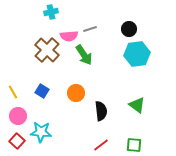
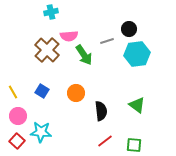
gray line: moved 17 px right, 12 px down
red line: moved 4 px right, 4 px up
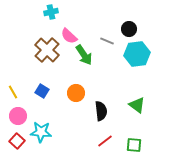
pink semicircle: rotated 48 degrees clockwise
gray line: rotated 40 degrees clockwise
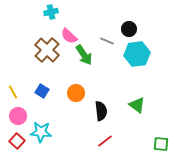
green square: moved 27 px right, 1 px up
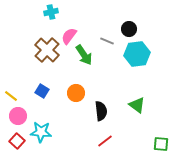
pink semicircle: rotated 84 degrees clockwise
yellow line: moved 2 px left, 4 px down; rotated 24 degrees counterclockwise
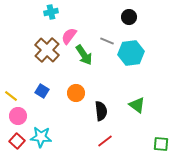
black circle: moved 12 px up
cyan hexagon: moved 6 px left, 1 px up
cyan star: moved 5 px down
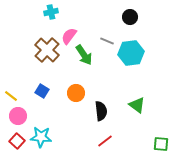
black circle: moved 1 px right
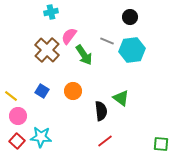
cyan hexagon: moved 1 px right, 3 px up
orange circle: moved 3 px left, 2 px up
green triangle: moved 16 px left, 7 px up
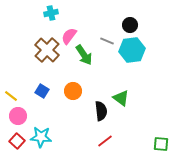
cyan cross: moved 1 px down
black circle: moved 8 px down
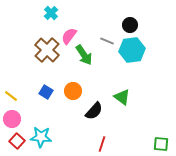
cyan cross: rotated 32 degrees counterclockwise
blue square: moved 4 px right, 1 px down
green triangle: moved 1 px right, 1 px up
black semicircle: moved 7 px left; rotated 48 degrees clockwise
pink circle: moved 6 px left, 3 px down
red line: moved 3 px left, 3 px down; rotated 35 degrees counterclockwise
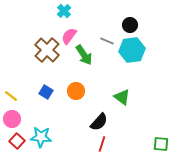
cyan cross: moved 13 px right, 2 px up
orange circle: moved 3 px right
black semicircle: moved 5 px right, 11 px down
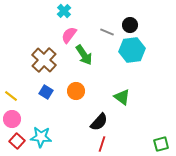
pink semicircle: moved 1 px up
gray line: moved 9 px up
brown cross: moved 3 px left, 10 px down
green square: rotated 21 degrees counterclockwise
